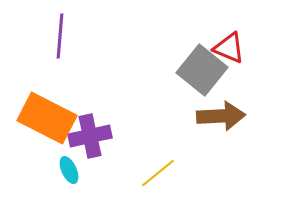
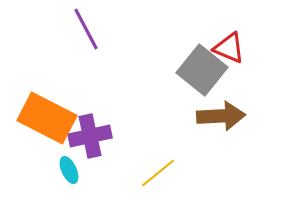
purple line: moved 26 px right, 7 px up; rotated 33 degrees counterclockwise
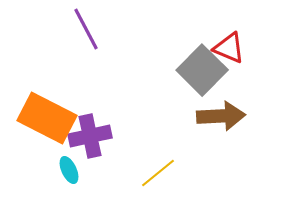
gray square: rotated 6 degrees clockwise
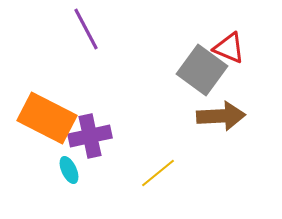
gray square: rotated 9 degrees counterclockwise
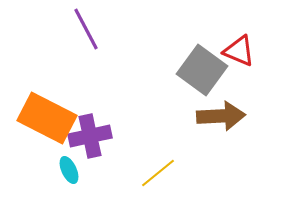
red triangle: moved 10 px right, 3 px down
